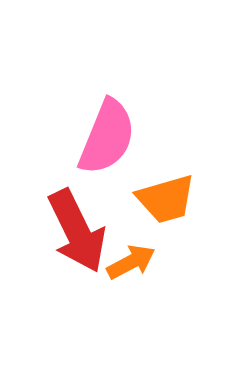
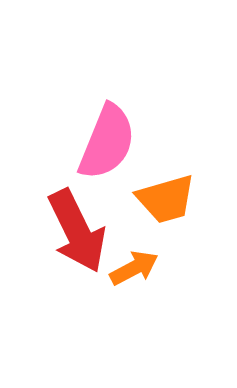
pink semicircle: moved 5 px down
orange arrow: moved 3 px right, 6 px down
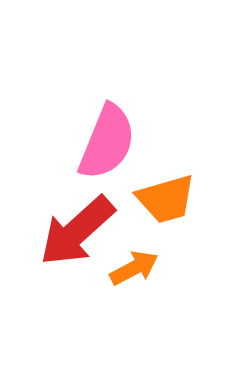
red arrow: rotated 74 degrees clockwise
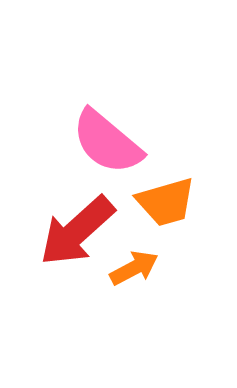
pink semicircle: rotated 108 degrees clockwise
orange trapezoid: moved 3 px down
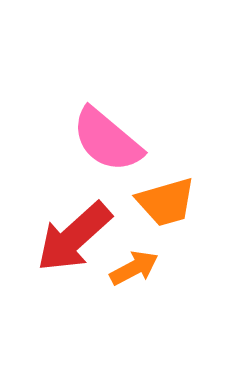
pink semicircle: moved 2 px up
red arrow: moved 3 px left, 6 px down
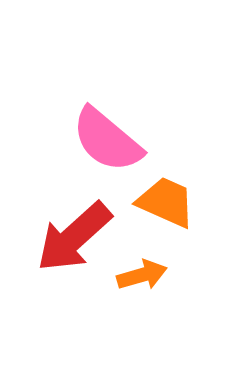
orange trapezoid: rotated 140 degrees counterclockwise
orange arrow: moved 8 px right, 7 px down; rotated 12 degrees clockwise
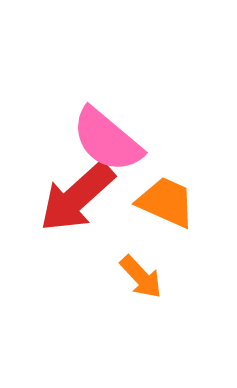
red arrow: moved 3 px right, 40 px up
orange arrow: moved 1 px left, 2 px down; rotated 63 degrees clockwise
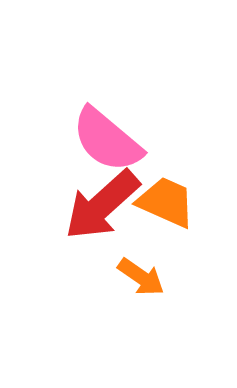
red arrow: moved 25 px right, 8 px down
orange arrow: rotated 12 degrees counterclockwise
